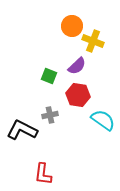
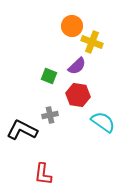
yellow cross: moved 1 px left, 1 px down
cyan semicircle: moved 2 px down
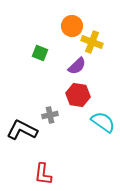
green square: moved 9 px left, 23 px up
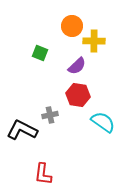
yellow cross: moved 2 px right, 1 px up; rotated 20 degrees counterclockwise
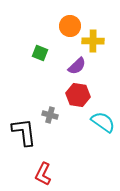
orange circle: moved 2 px left
yellow cross: moved 1 px left
gray cross: rotated 28 degrees clockwise
black L-shape: moved 2 px right, 2 px down; rotated 56 degrees clockwise
red L-shape: rotated 20 degrees clockwise
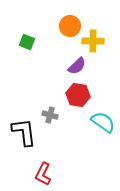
green square: moved 13 px left, 11 px up
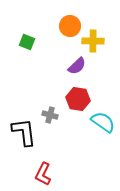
red hexagon: moved 4 px down
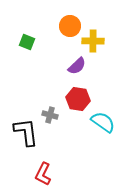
black L-shape: moved 2 px right
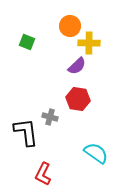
yellow cross: moved 4 px left, 2 px down
gray cross: moved 2 px down
cyan semicircle: moved 7 px left, 31 px down
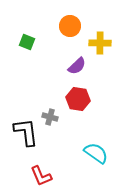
yellow cross: moved 11 px right
red L-shape: moved 2 px left, 2 px down; rotated 50 degrees counterclockwise
